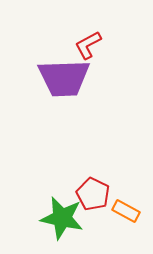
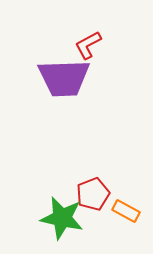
red pentagon: rotated 24 degrees clockwise
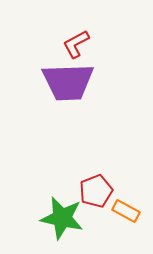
red L-shape: moved 12 px left, 1 px up
purple trapezoid: moved 4 px right, 4 px down
red pentagon: moved 3 px right, 3 px up
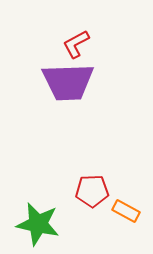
red pentagon: moved 4 px left; rotated 20 degrees clockwise
green star: moved 24 px left, 6 px down
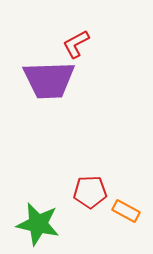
purple trapezoid: moved 19 px left, 2 px up
red pentagon: moved 2 px left, 1 px down
